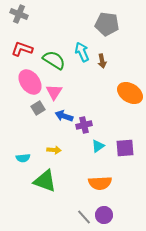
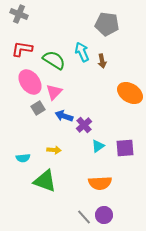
red L-shape: rotated 10 degrees counterclockwise
pink triangle: rotated 12 degrees clockwise
purple cross: rotated 28 degrees counterclockwise
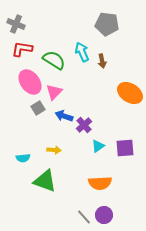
gray cross: moved 3 px left, 10 px down
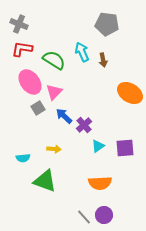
gray cross: moved 3 px right
brown arrow: moved 1 px right, 1 px up
blue arrow: rotated 24 degrees clockwise
yellow arrow: moved 1 px up
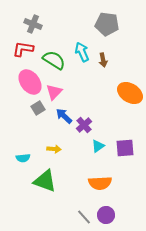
gray cross: moved 14 px right
red L-shape: moved 1 px right
purple circle: moved 2 px right
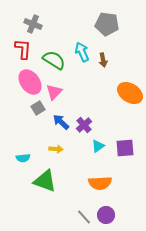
red L-shape: rotated 85 degrees clockwise
blue arrow: moved 3 px left, 6 px down
yellow arrow: moved 2 px right
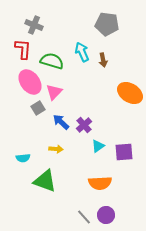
gray cross: moved 1 px right, 1 px down
green semicircle: moved 2 px left, 1 px down; rotated 15 degrees counterclockwise
purple square: moved 1 px left, 4 px down
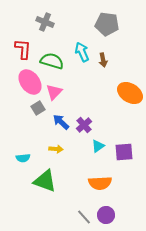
gray cross: moved 11 px right, 3 px up
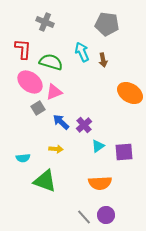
green semicircle: moved 1 px left, 1 px down
pink ellipse: rotated 15 degrees counterclockwise
pink triangle: rotated 24 degrees clockwise
